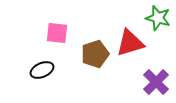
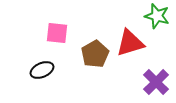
green star: moved 1 px left, 2 px up
brown pentagon: rotated 12 degrees counterclockwise
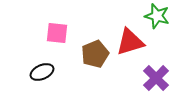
red triangle: moved 1 px up
brown pentagon: rotated 8 degrees clockwise
black ellipse: moved 2 px down
purple cross: moved 4 px up
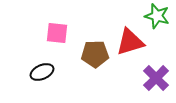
brown pentagon: rotated 20 degrees clockwise
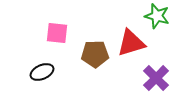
red triangle: moved 1 px right, 1 px down
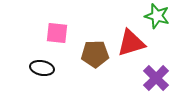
black ellipse: moved 4 px up; rotated 35 degrees clockwise
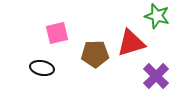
pink square: rotated 20 degrees counterclockwise
purple cross: moved 2 px up
